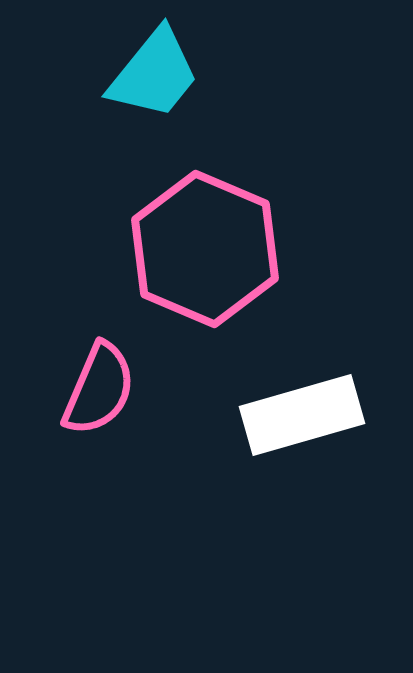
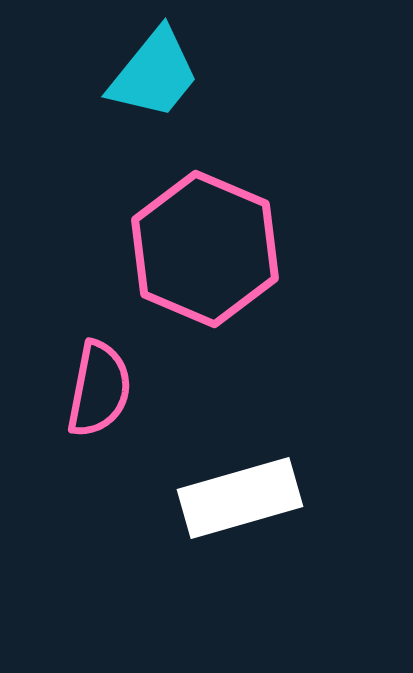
pink semicircle: rotated 12 degrees counterclockwise
white rectangle: moved 62 px left, 83 px down
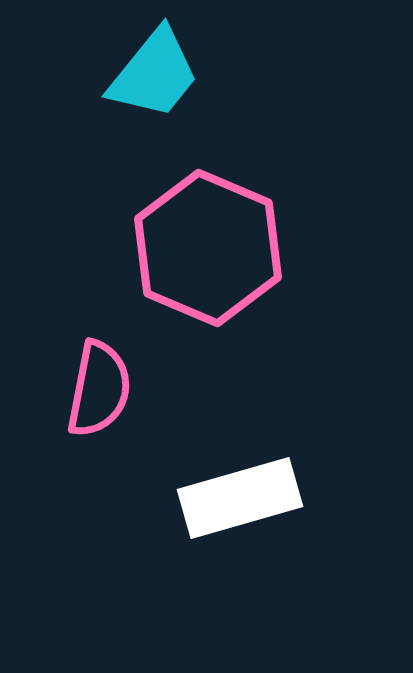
pink hexagon: moved 3 px right, 1 px up
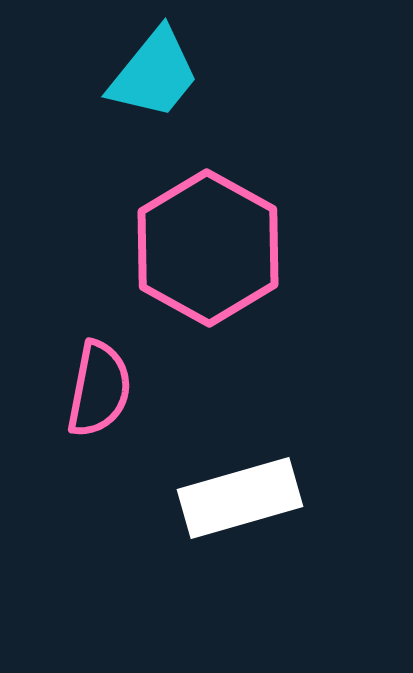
pink hexagon: rotated 6 degrees clockwise
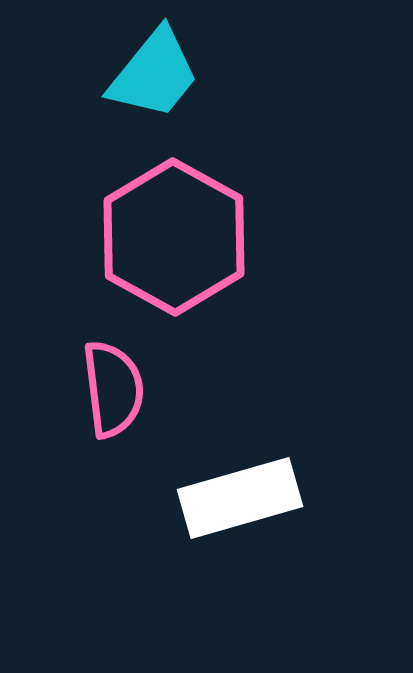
pink hexagon: moved 34 px left, 11 px up
pink semicircle: moved 14 px right; rotated 18 degrees counterclockwise
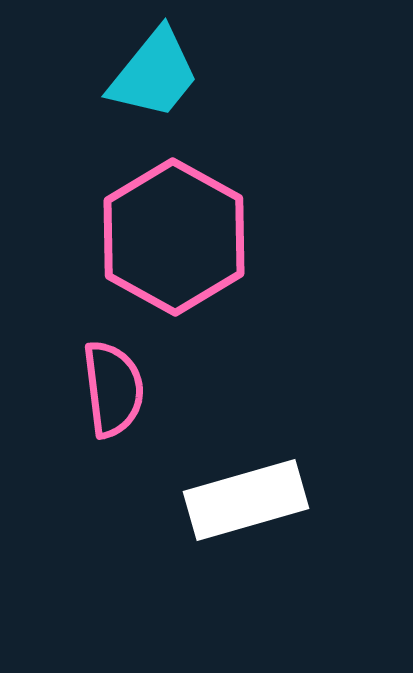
white rectangle: moved 6 px right, 2 px down
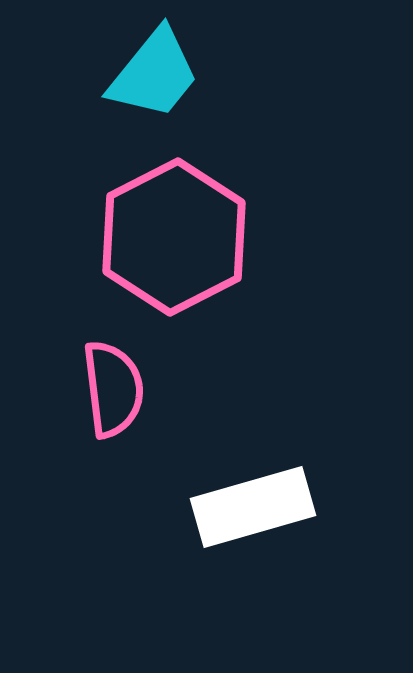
pink hexagon: rotated 4 degrees clockwise
white rectangle: moved 7 px right, 7 px down
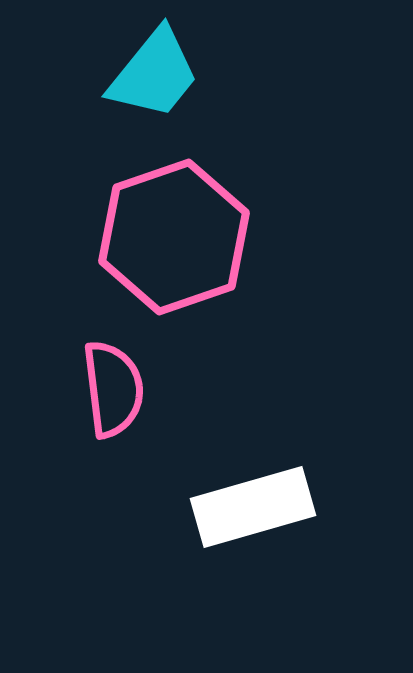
pink hexagon: rotated 8 degrees clockwise
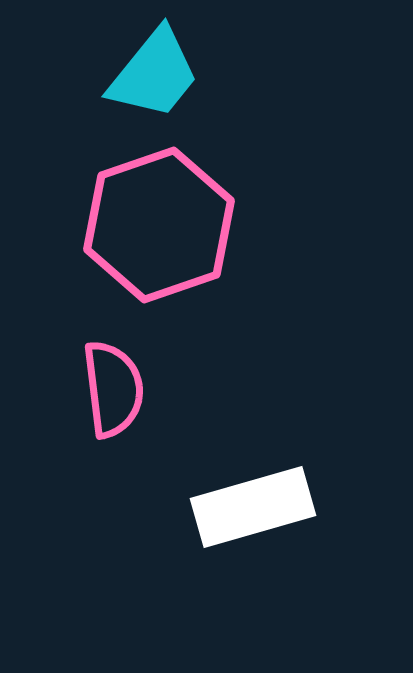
pink hexagon: moved 15 px left, 12 px up
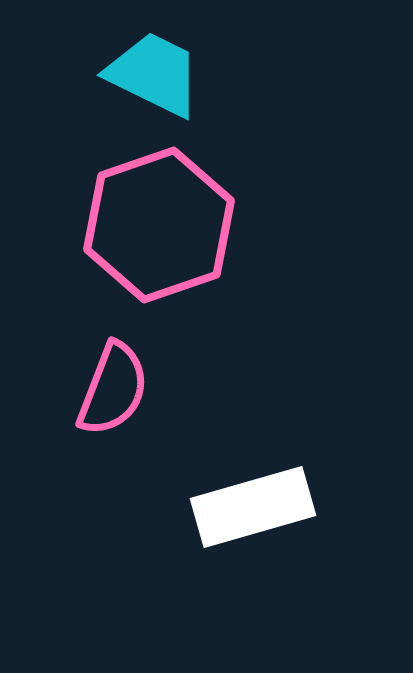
cyan trapezoid: rotated 103 degrees counterclockwise
pink semicircle: rotated 28 degrees clockwise
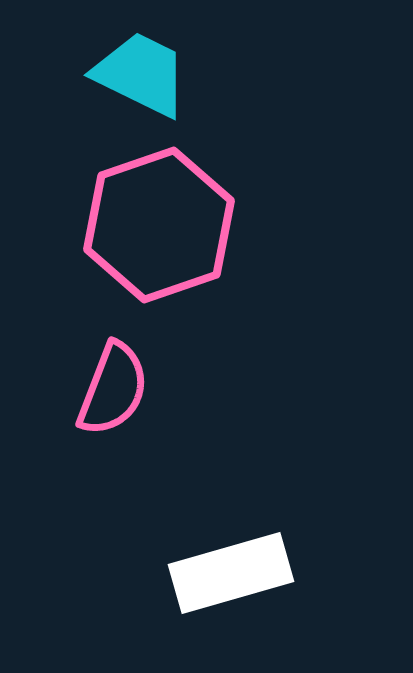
cyan trapezoid: moved 13 px left
white rectangle: moved 22 px left, 66 px down
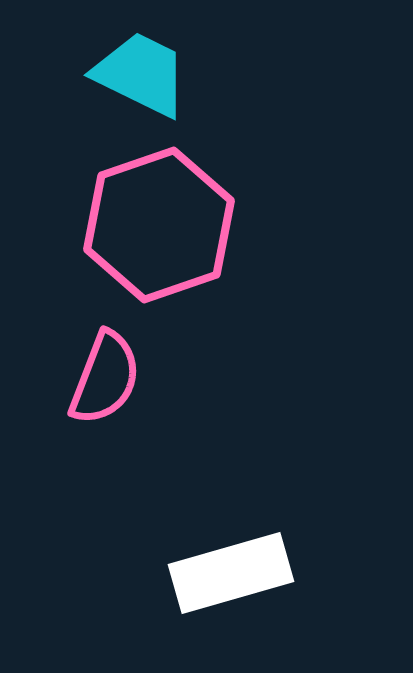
pink semicircle: moved 8 px left, 11 px up
